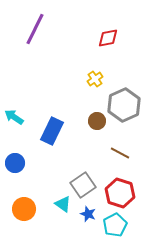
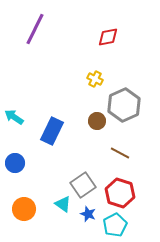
red diamond: moved 1 px up
yellow cross: rotated 28 degrees counterclockwise
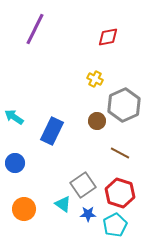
blue star: rotated 21 degrees counterclockwise
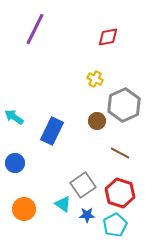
blue star: moved 1 px left, 1 px down
